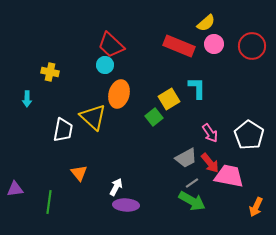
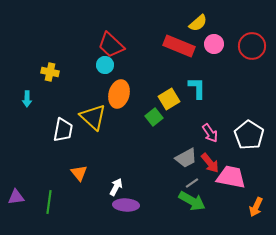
yellow semicircle: moved 8 px left
pink trapezoid: moved 2 px right, 1 px down
purple triangle: moved 1 px right, 8 px down
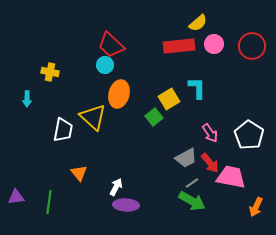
red rectangle: rotated 28 degrees counterclockwise
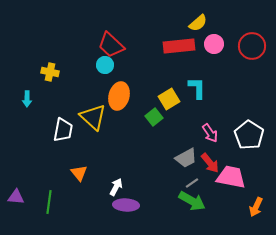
orange ellipse: moved 2 px down
purple triangle: rotated 12 degrees clockwise
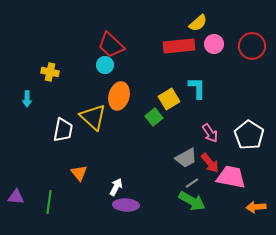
orange arrow: rotated 60 degrees clockwise
